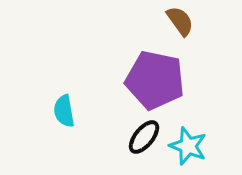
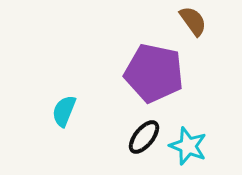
brown semicircle: moved 13 px right
purple pentagon: moved 1 px left, 7 px up
cyan semicircle: rotated 32 degrees clockwise
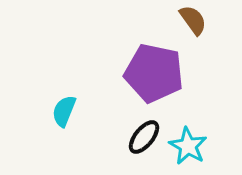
brown semicircle: moved 1 px up
cyan star: rotated 9 degrees clockwise
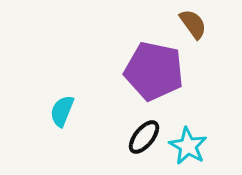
brown semicircle: moved 4 px down
purple pentagon: moved 2 px up
cyan semicircle: moved 2 px left
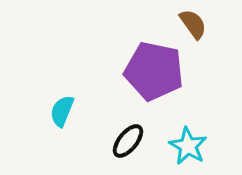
black ellipse: moved 16 px left, 4 px down
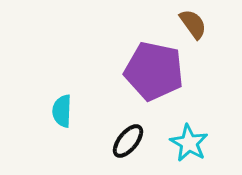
cyan semicircle: rotated 20 degrees counterclockwise
cyan star: moved 1 px right, 3 px up
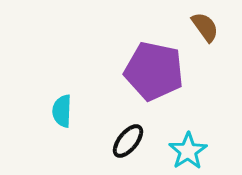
brown semicircle: moved 12 px right, 3 px down
cyan star: moved 1 px left, 8 px down; rotated 9 degrees clockwise
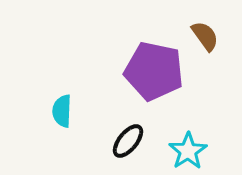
brown semicircle: moved 9 px down
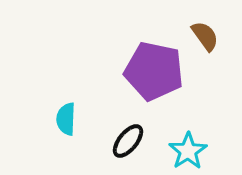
cyan semicircle: moved 4 px right, 8 px down
